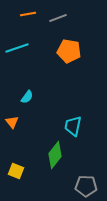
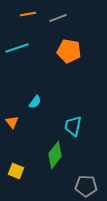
cyan semicircle: moved 8 px right, 5 px down
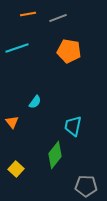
yellow square: moved 2 px up; rotated 21 degrees clockwise
